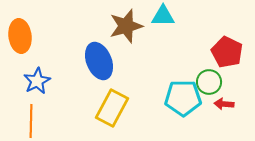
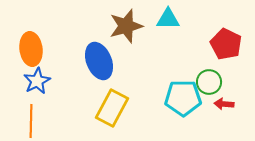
cyan triangle: moved 5 px right, 3 px down
orange ellipse: moved 11 px right, 13 px down
red pentagon: moved 1 px left, 8 px up
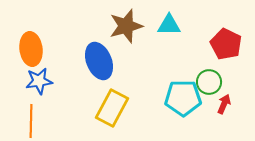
cyan triangle: moved 1 px right, 6 px down
blue star: moved 2 px right; rotated 20 degrees clockwise
red arrow: rotated 108 degrees clockwise
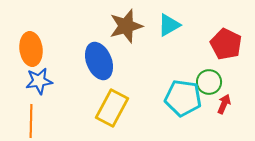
cyan triangle: rotated 30 degrees counterclockwise
cyan pentagon: rotated 9 degrees clockwise
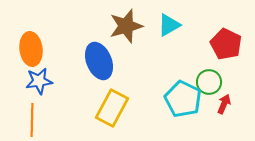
cyan pentagon: moved 1 px down; rotated 18 degrees clockwise
orange line: moved 1 px right, 1 px up
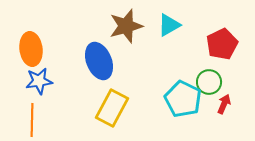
red pentagon: moved 4 px left; rotated 20 degrees clockwise
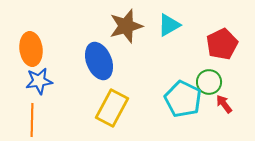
red arrow: rotated 60 degrees counterclockwise
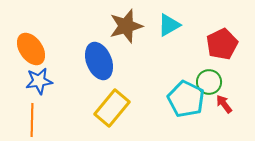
orange ellipse: rotated 28 degrees counterclockwise
cyan pentagon: moved 3 px right
yellow rectangle: rotated 12 degrees clockwise
